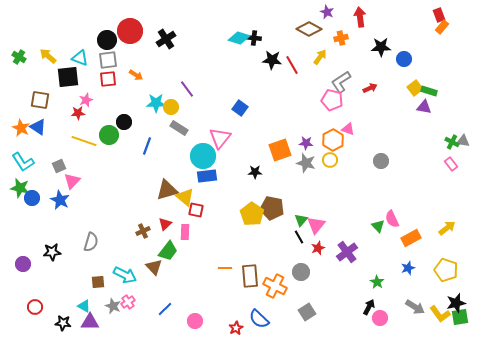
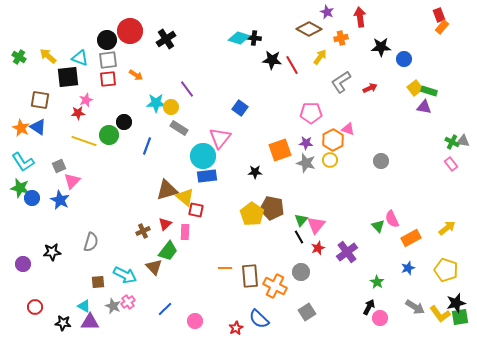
pink pentagon at (332, 100): moved 21 px left, 13 px down; rotated 15 degrees counterclockwise
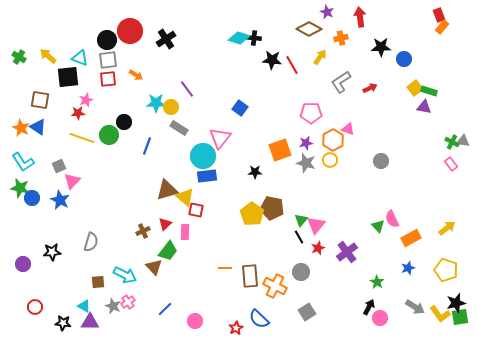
yellow line at (84, 141): moved 2 px left, 3 px up
purple star at (306, 143): rotated 16 degrees counterclockwise
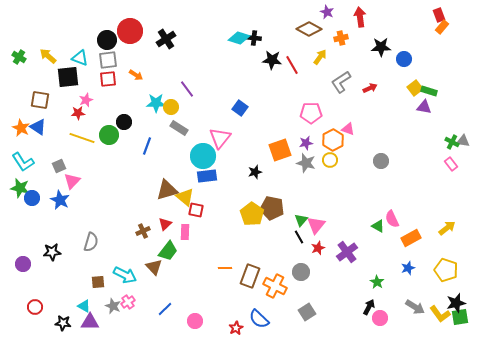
black star at (255, 172): rotated 16 degrees counterclockwise
green triangle at (378, 226): rotated 16 degrees counterclockwise
brown rectangle at (250, 276): rotated 25 degrees clockwise
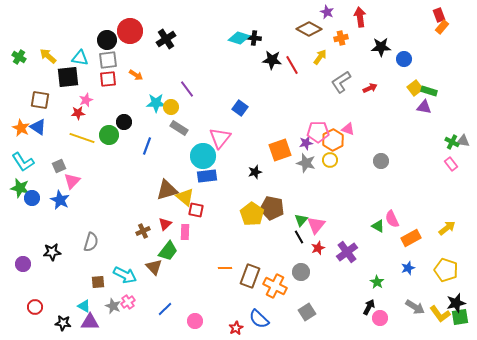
cyan triangle at (80, 58): rotated 12 degrees counterclockwise
pink pentagon at (311, 113): moved 7 px right, 19 px down
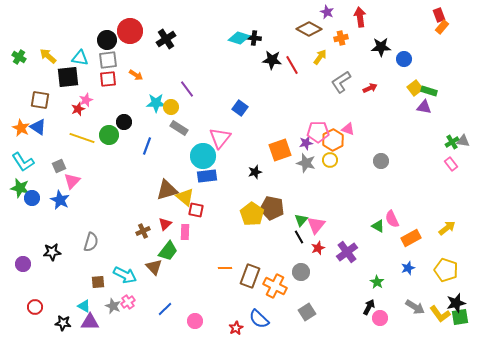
red star at (78, 113): moved 4 px up; rotated 16 degrees counterclockwise
green cross at (452, 142): rotated 32 degrees clockwise
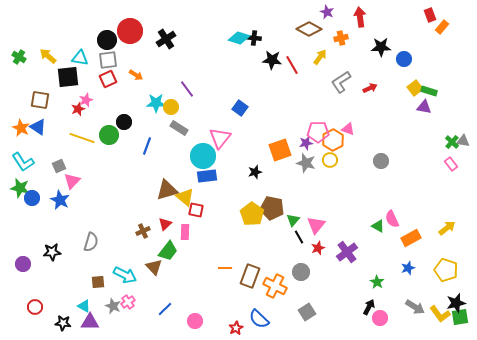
red rectangle at (439, 15): moved 9 px left
red square at (108, 79): rotated 18 degrees counterclockwise
green cross at (452, 142): rotated 16 degrees counterclockwise
green triangle at (301, 220): moved 8 px left
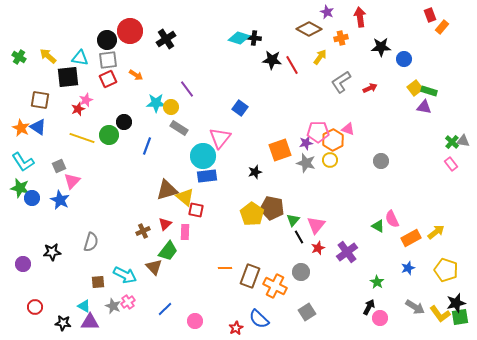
yellow arrow at (447, 228): moved 11 px left, 4 px down
